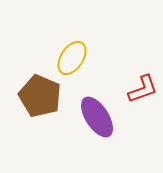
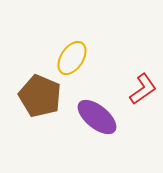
red L-shape: rotated 16 degrees counterclockwise
purple ellipse: rotated 18 degrees counterclockwise
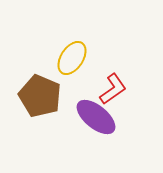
red L-shape: moved 30 px left
purple ellipse: moved 1 px left
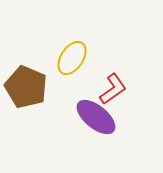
brown pentagon: moved 14 px left, 9 px up
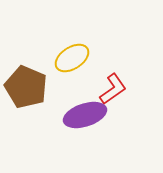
yellow ellipse: rotated 24 degrees clockwise
purple ellipse: moved 11 px left, 2 px up; rotated 57 degrees counterclockwise
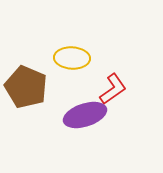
yellow ellipse: rotated 36 degrees clockwise
